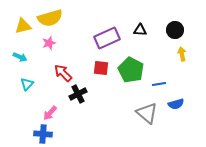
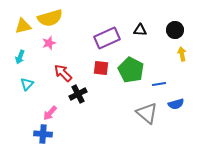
cyan arrow: rotated 88 degrees clockwise
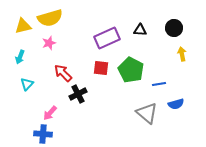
black circle: moved 1 px left, 2 px up
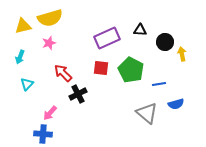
black circle: moved 9 px left, 14 px down
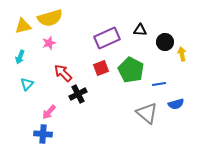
red square: rotated 28 degrees counterclockwise
pink arrow: moved 1 px left, 1 px up
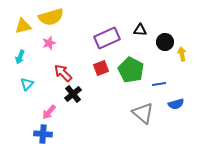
yellow semicircle: moved 1 px right, 1 px up
black cross: moved 5 px left; rotated 12 degrees counterclockwise
gray triangle: moved 4 px left
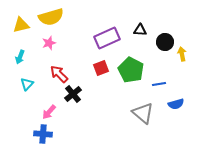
yellow triangle: moved 2 px left, 1 px up
red arrow: moved 4 px left, 1 px down
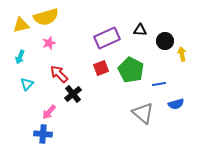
yellow semicircle: moved 5 px left
black circle: moved 1 px up
